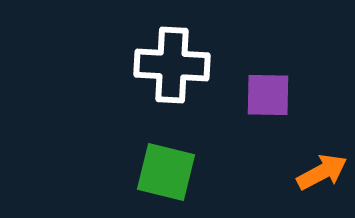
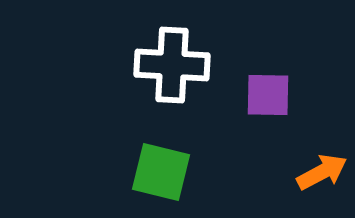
green square: moved 5 px left
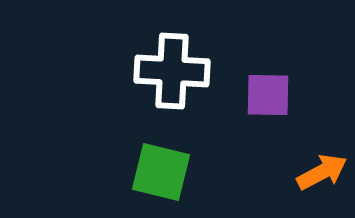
white cross: moved 6 px down
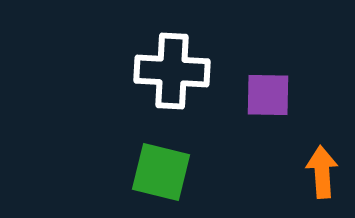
orange arrow: rotated 66 degrees counterclockwise
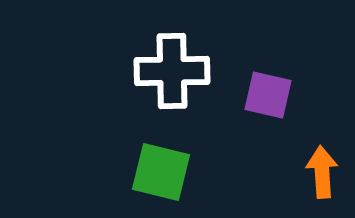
white cross: rotated 4 degrees counterclockwise
purple square: rotated 12 degrees clockwise
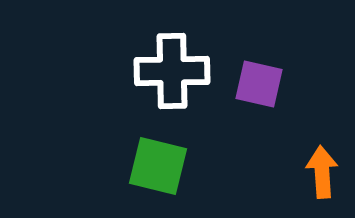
purple square: moved 9 px left, 11 px up
green square: moved 3 px left, 6 px up
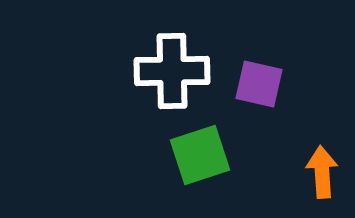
green square: moved 42 px right, 11 px up; rotated 32 degrees counterclockwise
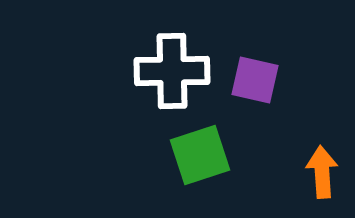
purple square: moved 4 px left, 4 px up
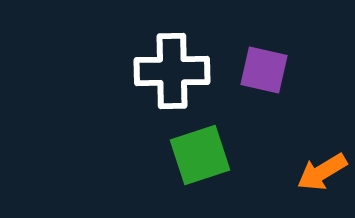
purple square: moved 9 px right, 10 px up
orange arrow: rotated 117 degrees counterclockwise
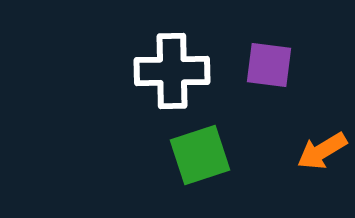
purple square: moved 5 px right, 5 px up; rotated 6 degrees counterclockwise
orange arrow: moved 21 px up
